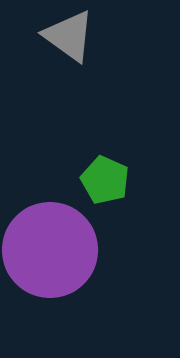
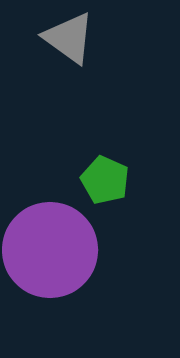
gray triangle: moved 2 px down
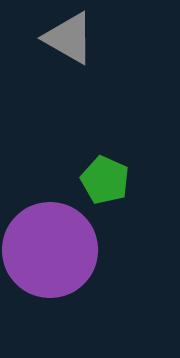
gray triangle: rotated 6 degrees counterclockwise
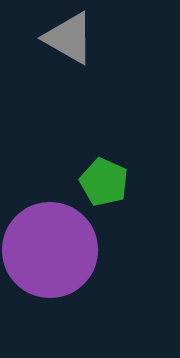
green pentagon: moved 1 px left, 2 px down
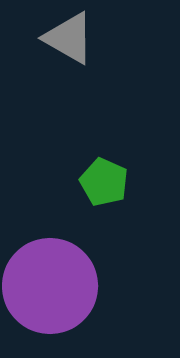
purple circle: moved 36 px down
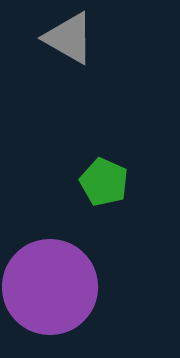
purple circle: moved 1 px down
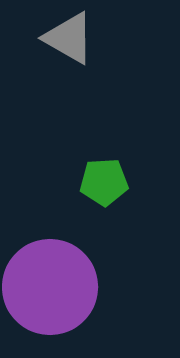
green pentagon: rotated 27 degrees counterclockwise
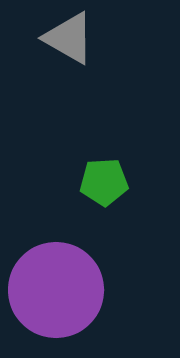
purple circle: moved 6 px right, 3 px down
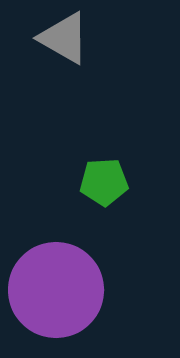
gray triangle: moved 5 px left
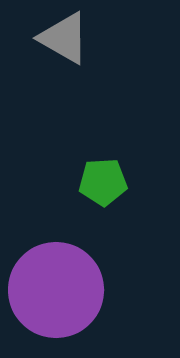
green pentagon: moved 1 px left
